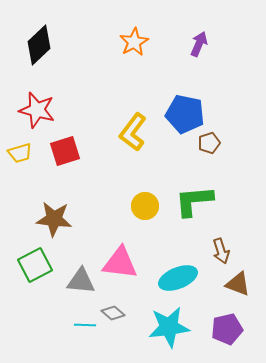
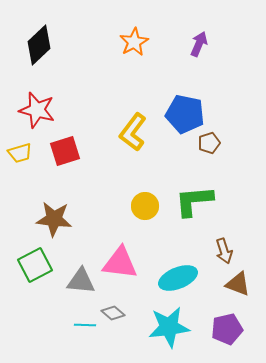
brown arrow: moved 3 px right
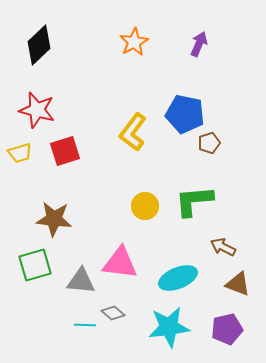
brown arrow: moved 1 px left, 4 px up; rotated 135 degrees clockwise
green square: rotated 12 degrees clockwise
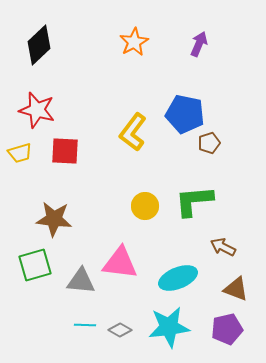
red square: rotated 20 degrees clockwise
brown triangle: moved 2 px left, 5 px down
gray diamond: moved 7 px right, 17 px down; rotated 10 degrees counterclockwise
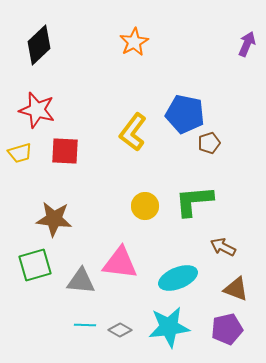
purple arrow: moved 48 px right
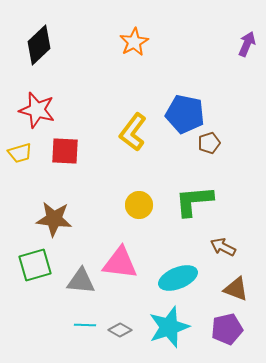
yellow circle: moved 6 px left, 1 px up
cyan star: rotated 12 degrees counterclockwise
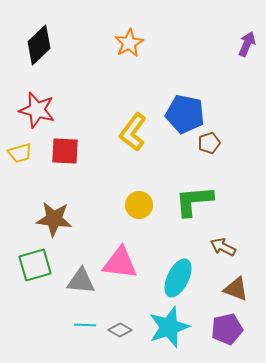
orange star: moved 5 px left, 1 px down
cyan ellipse: rotated 42 degrees counterclockwise
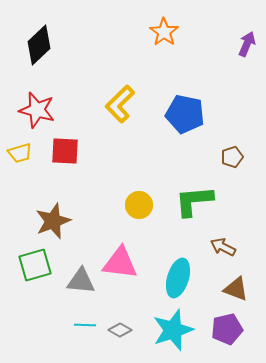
orange star: moved 35 px right, 11 px up; rotated 8 degrees counterclockwise
yellow L-shape: moved 13 px left, 28 px up; rotated 9 degrees clockwise
brown pentagon: moved 23 px right, 14 px down
brown star: moved 1 px left, 2 px down; rotated 27 degrees counterclockwise
cyan ellipse: rotated 9 degrees counterclockwise
cyan star: moved 4 px right, 3 px down
